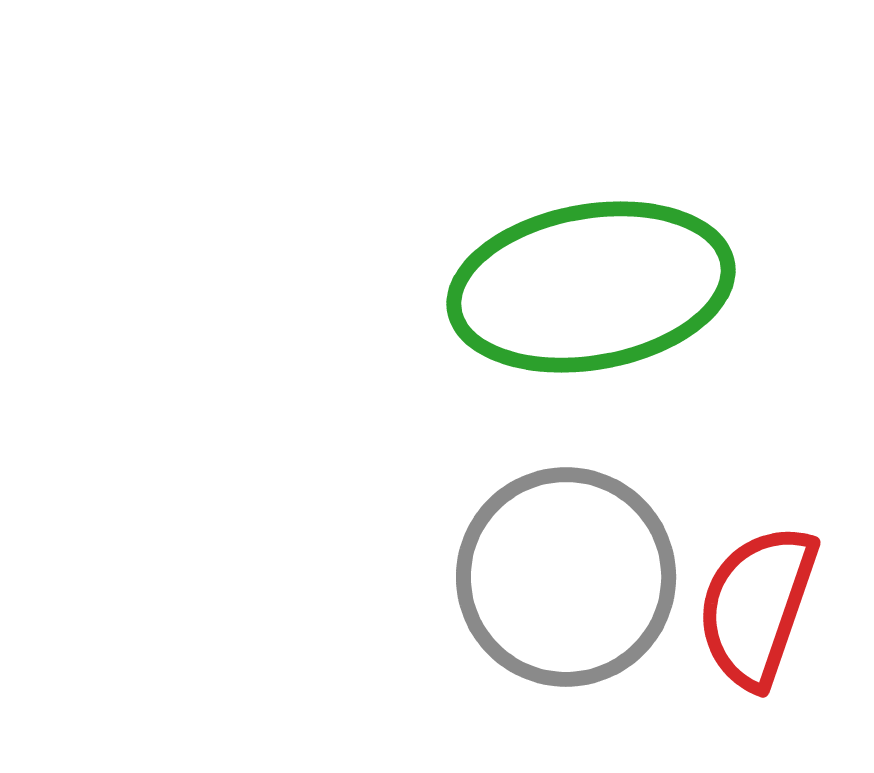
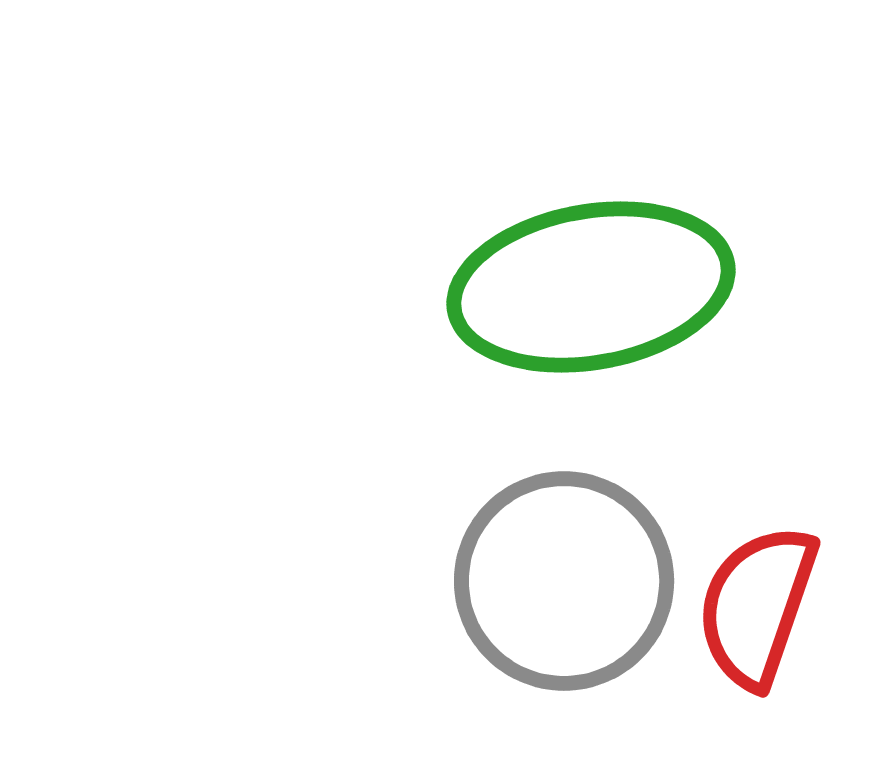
gray circle: moved 2 px left, 4 px down
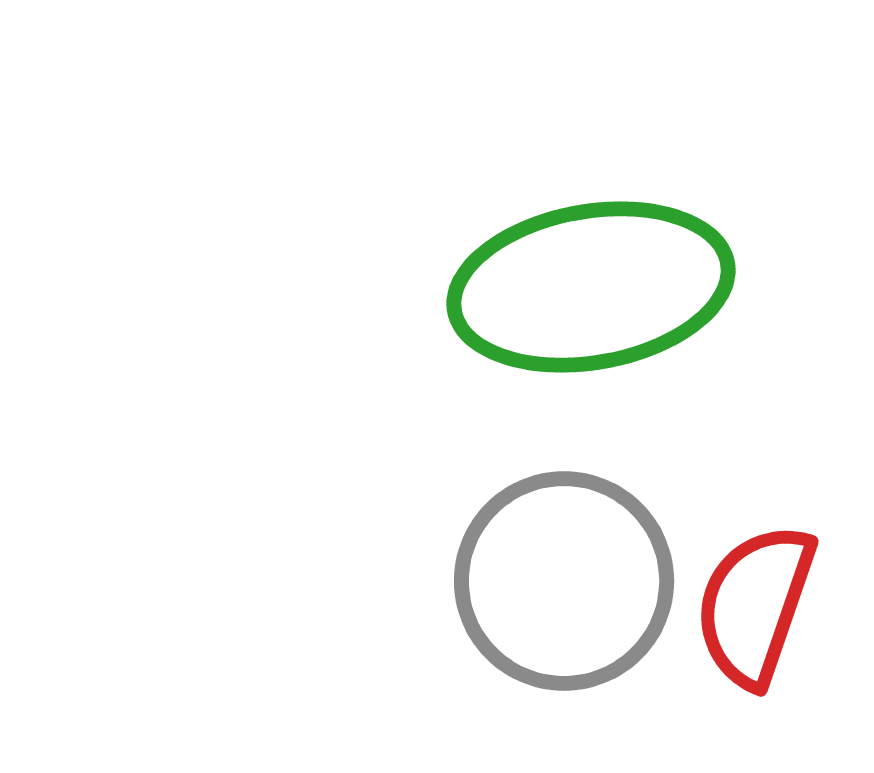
red semicircle: moved 2 px left, 1 px up
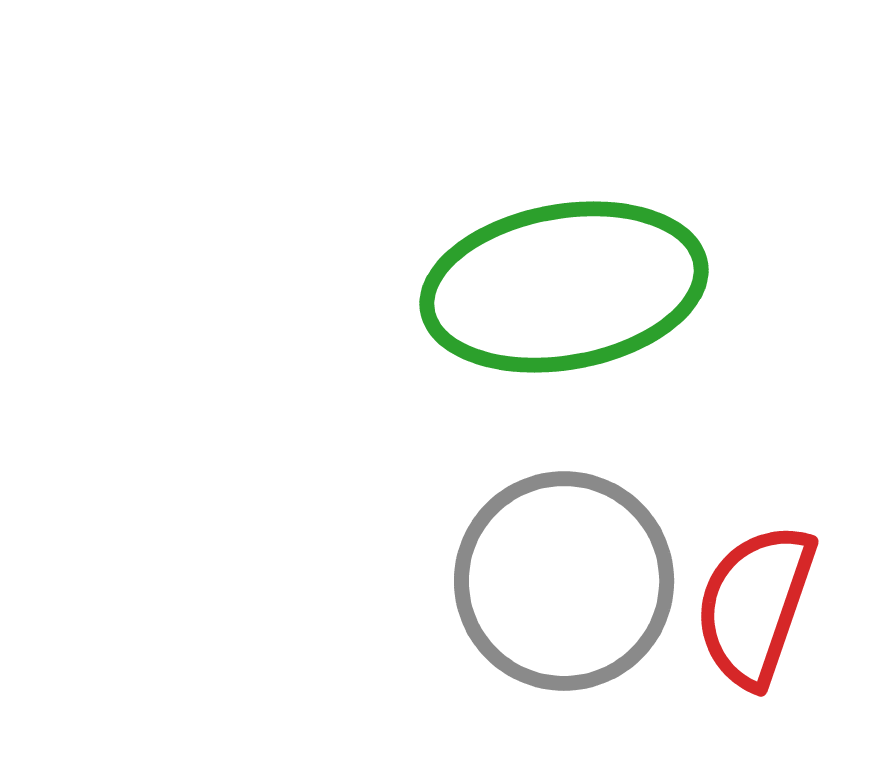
green ellipse: moved 27 px left
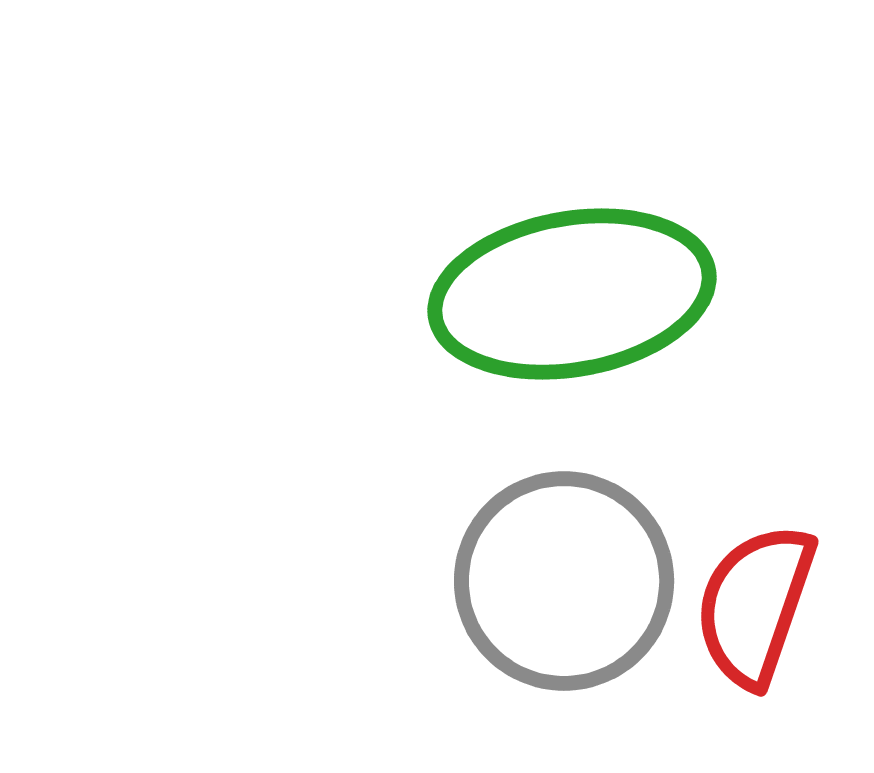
green ellipse: moved 8 px right, 7 px down
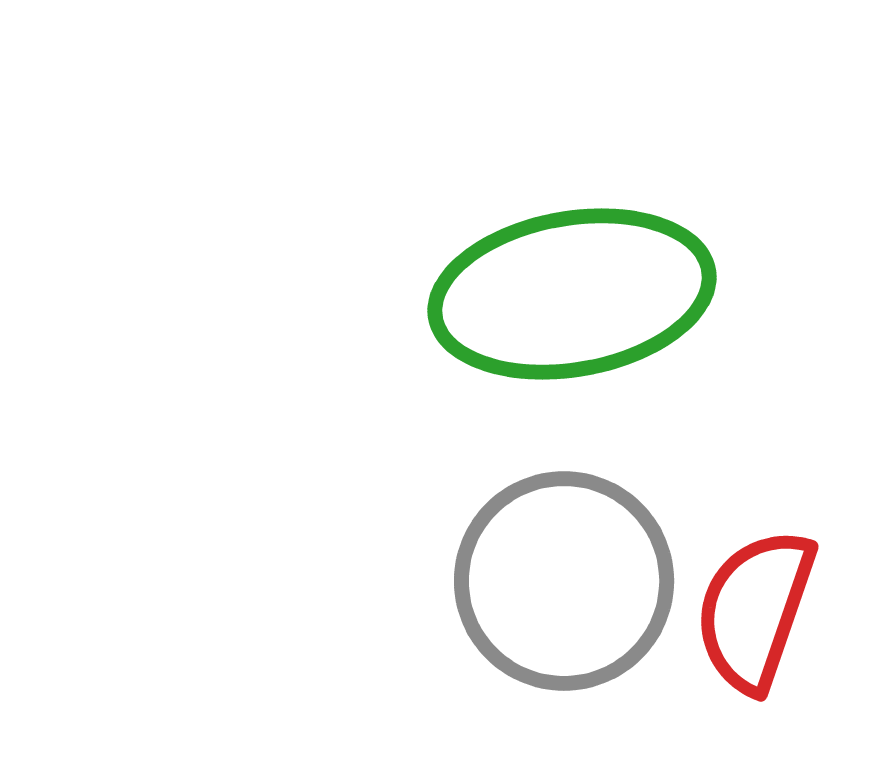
red semicircle: moved 5 px down
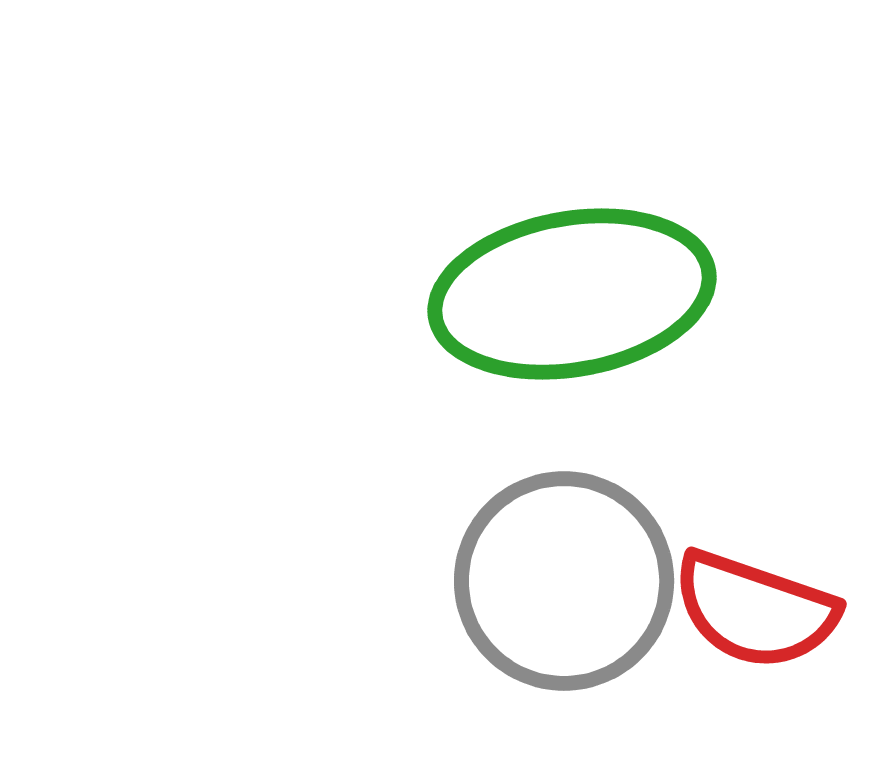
red semicircle: rotated 90 degrees counterclockwise
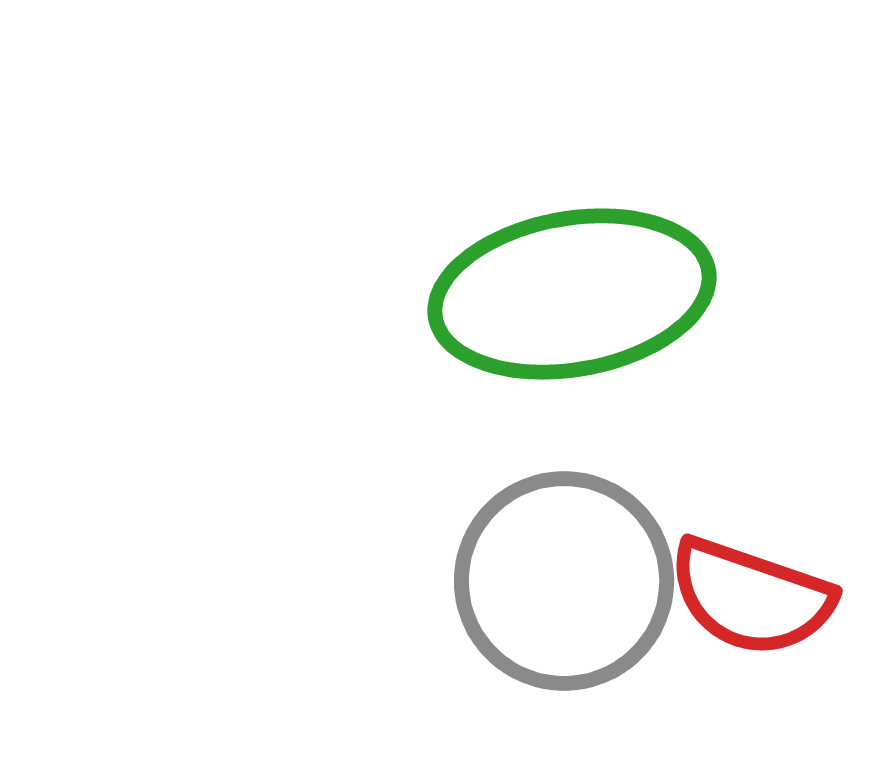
red semicircle: moved 4 px left, 13 px up
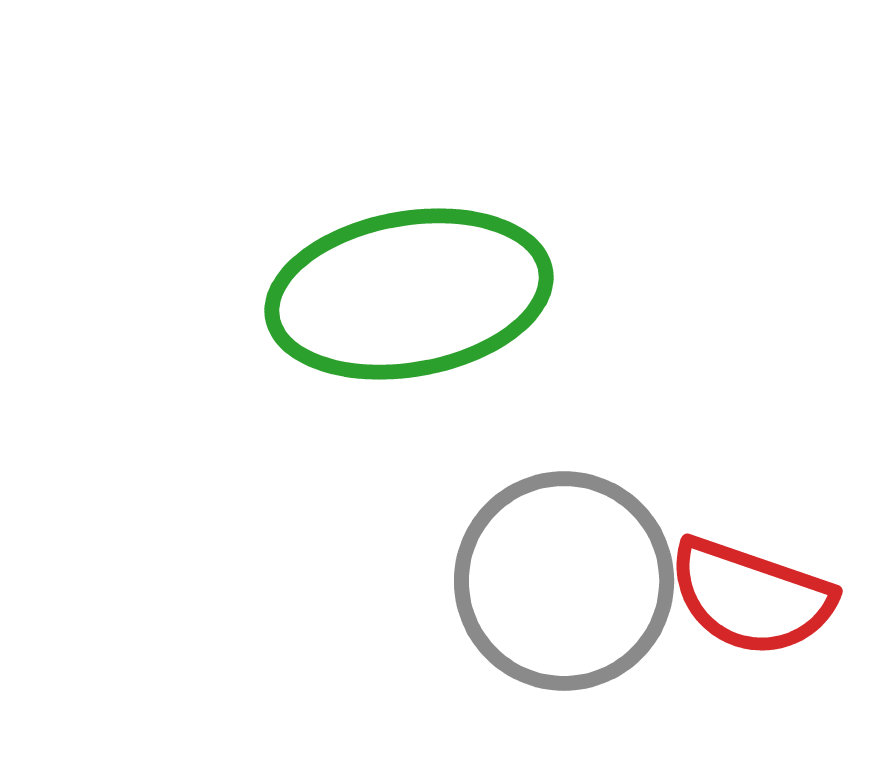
green ellipse: moved 163 px left
